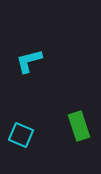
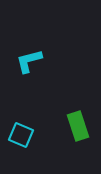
green rectangle: moved 1 px left
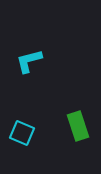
cyan square: moved 1 px right, 2 px up
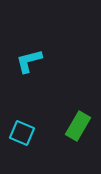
green rectangle: rotated 48 degrees clockwise
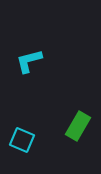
cyan square: moved 7 px down
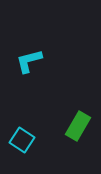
cyan square: rotated 10 degrees clockwise
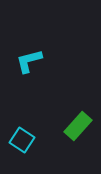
green rectangle: rotated 12 degrees clockwise
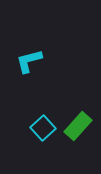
cyan square: moved 21 px right, 12 px up; rotated 15 degrees clockwise
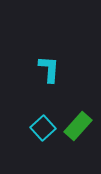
cyan L-shape: moved 20 px right, 8 px down; rotated 108 degrees clockwise
